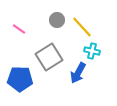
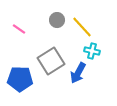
gray square: moved 2 px right, 4 px down
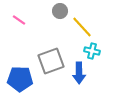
gray circle: moved 3 px right, 9 px up
pink line: moved 9 px up
gray square: rotated 12 degrees clockwise
blue arrow: moved 1 px right; rotated 30 degrees counterclockwise
